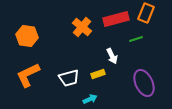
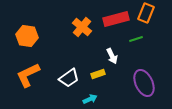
white trapezoid: rotated 20 degrees counterclockwise
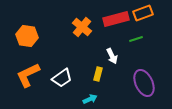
orange rectangle: moved 3 px left; rotated 48 degrees clockwise
yellow rectangle: rotated 56 degrees counterclockwise
white trapezoid: moved 7 px left
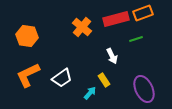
yellow rectangle: moved 6 px right, 6 px down; rotated 48 degrees counterclockwise
purple ellipse: moved 6 px down
cyan arrow: moved 6 px up; rotated 24 degrees counterclockwise
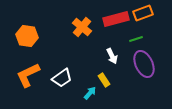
purple ellipse: moved 25 px up
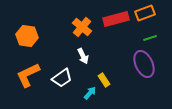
orange rectangle: moved 2 px right
green line: moved 14 px right, 1 px up
white arrow: moved 29 px left
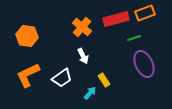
green line: moved 16 px left
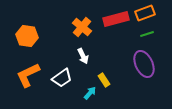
green line: moved 13 px right, 4 px up
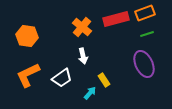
white arrow: rotated 14 degrees clockwise
